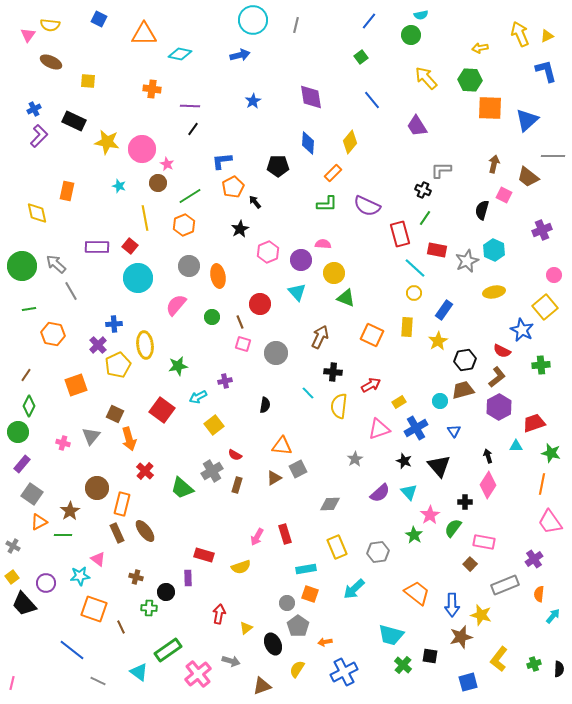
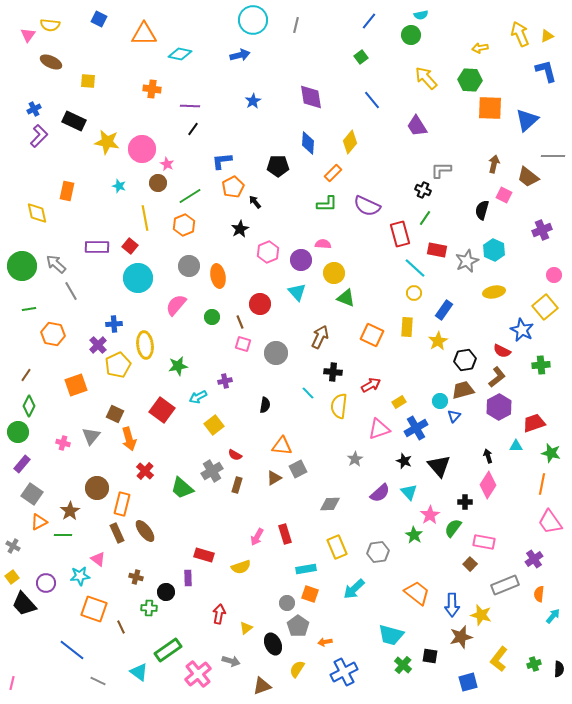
blue triangle at (454, 431): moved 15 px up; rotated 16 degrees clockwise
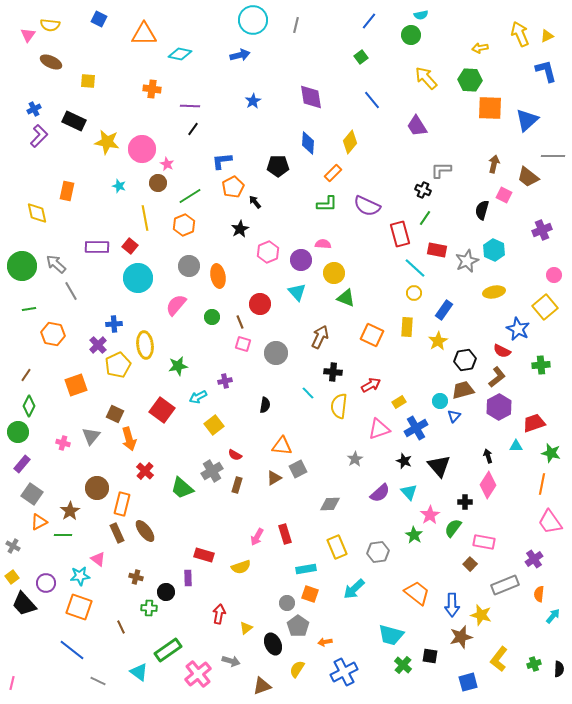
blue star at (522, 330): moved 4 px left, 1 px up
orange square at (94, 609): moved 15 px left, 2 px up
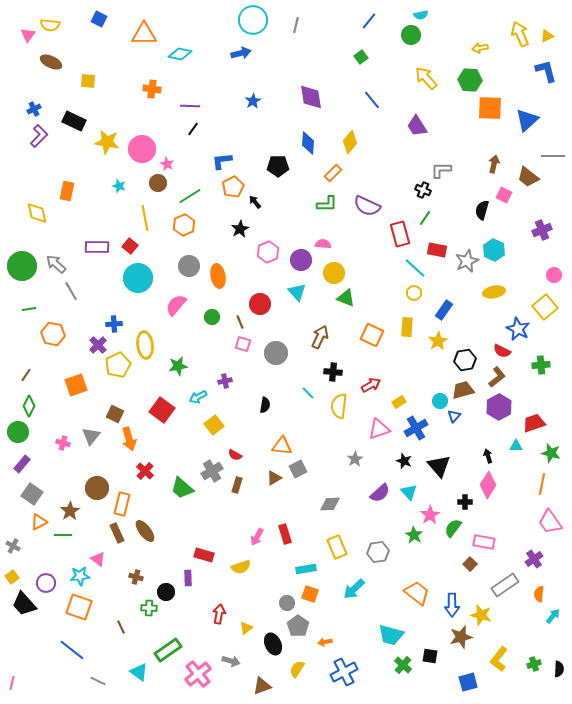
blue arrow at (240, 55): moved 1 px right, 2 px up
gray rectangle at (505, 585): rotated 12 degrees counterclockwise
